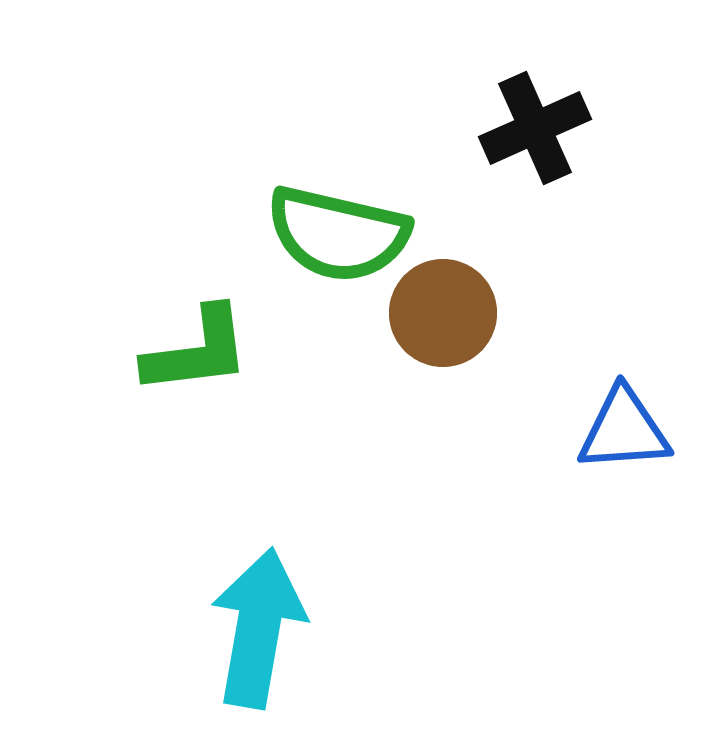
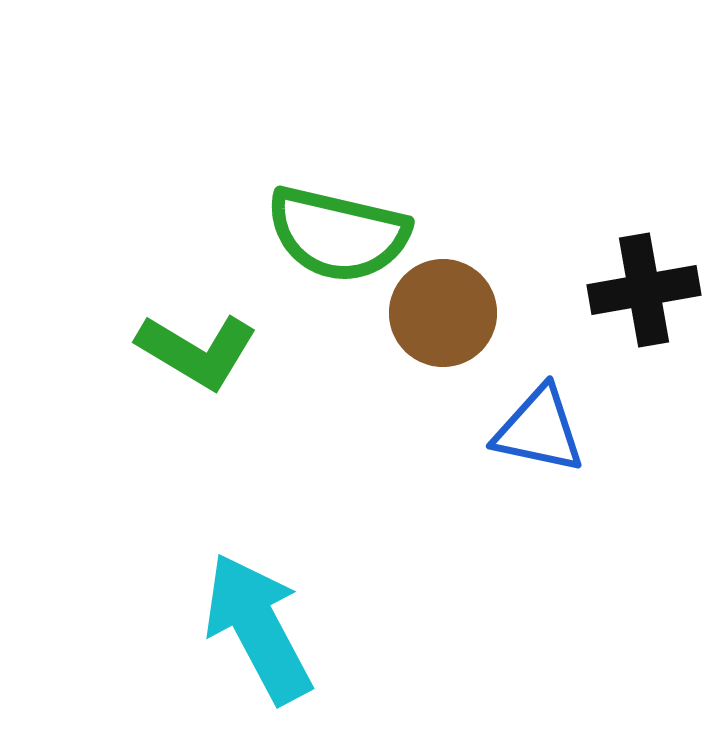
black cross: moved 109 px right, 162 px down; rotated 14 degrees clockwise
green L-shape: rotated 38 degrees clockwise
blue triangle: moved 85 px left; rotated 16 degrees clockwise
cyan arrow: rotated 38 degrees counterclockwise
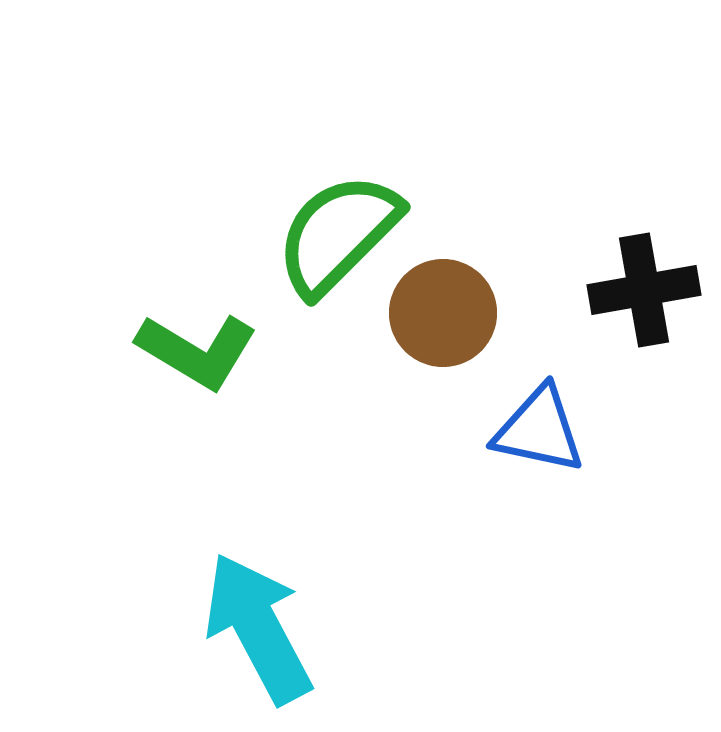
green semicircle: rotated 122 degrees clockwise
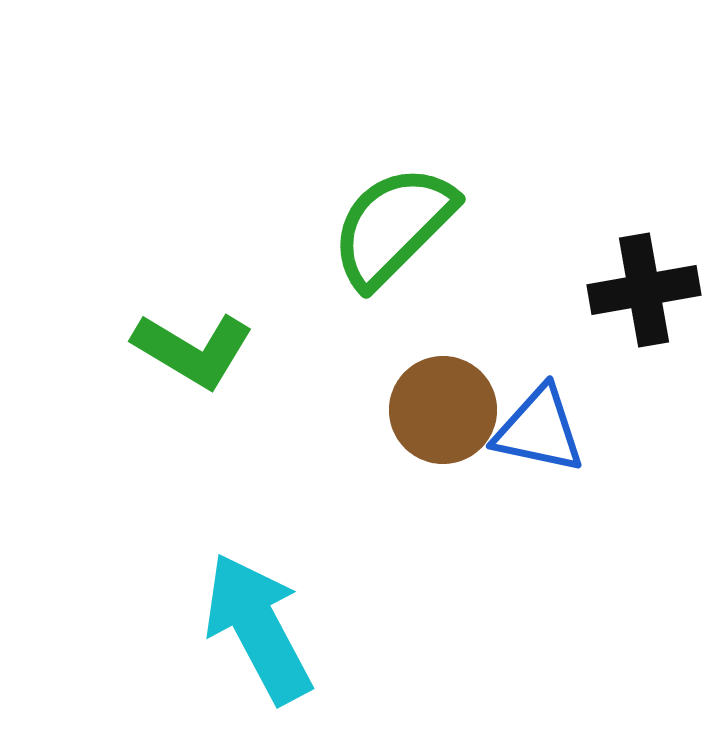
green semicircle: moved 55 px right, 8 px up
brown circle: moved 97 px down
green L-shape: moved 4 px left, 1 px up
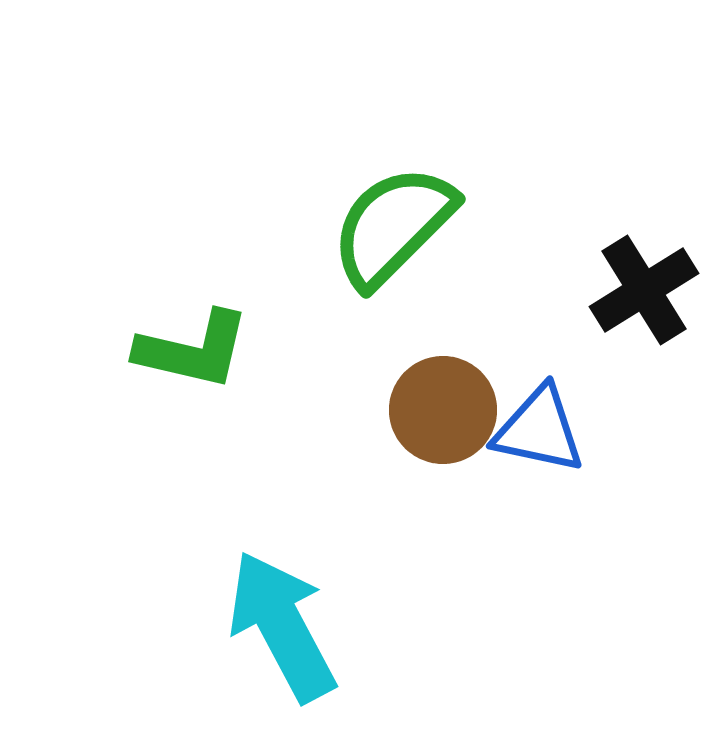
black cross: rotated 22 degrees counterclockwise
green L-shape: rotated 18 degrees counterclockwise
cyan arrow: moved 24 px right, 2 px up
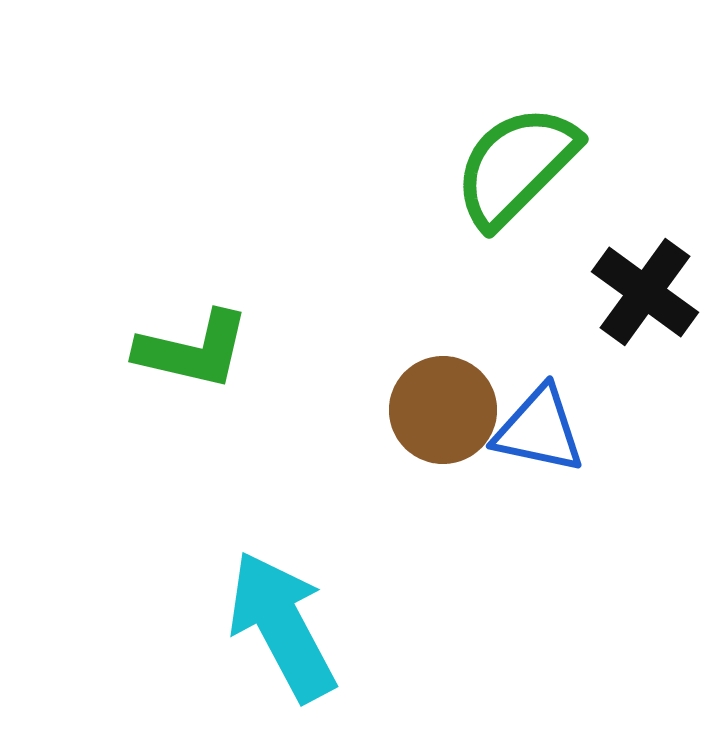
green semicircle: moved 123 px right, 60 px up
black cross: moved 1 px right, 2 px down; rotated 22 degrees counterclockwise
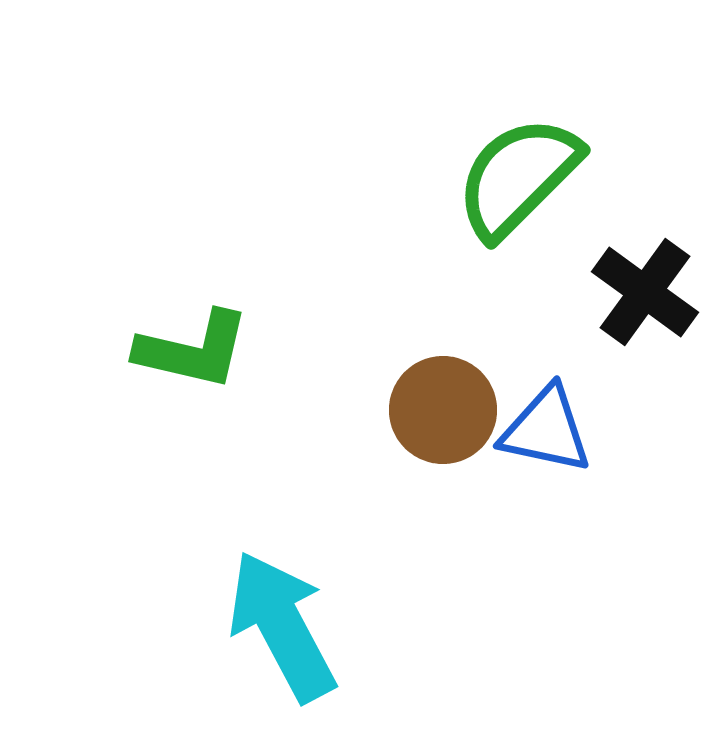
green semicircle: moved 2 px right, 11 px down
blue triangle: moved 7 px right
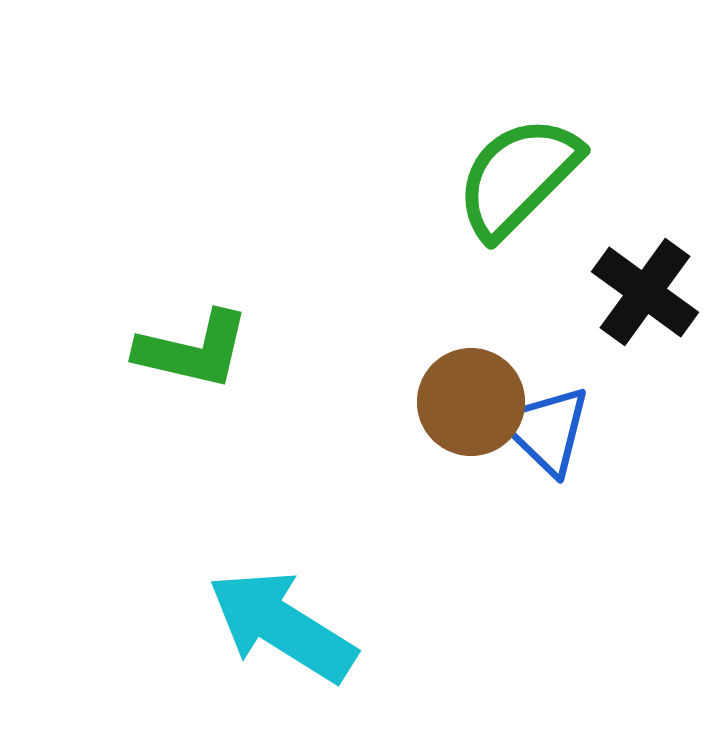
brown circle: moved 28 px right, 8 px up
blue triangle: rotated 32 degrees clockwise
cyan arrow: rotated 30 degrees counterclockwise
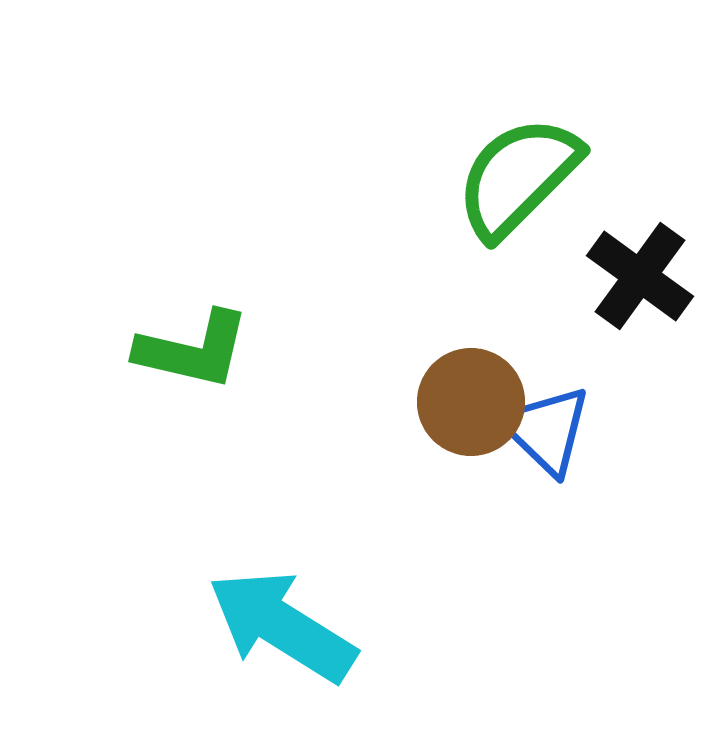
black cross: moved 5 px left, 16 px up
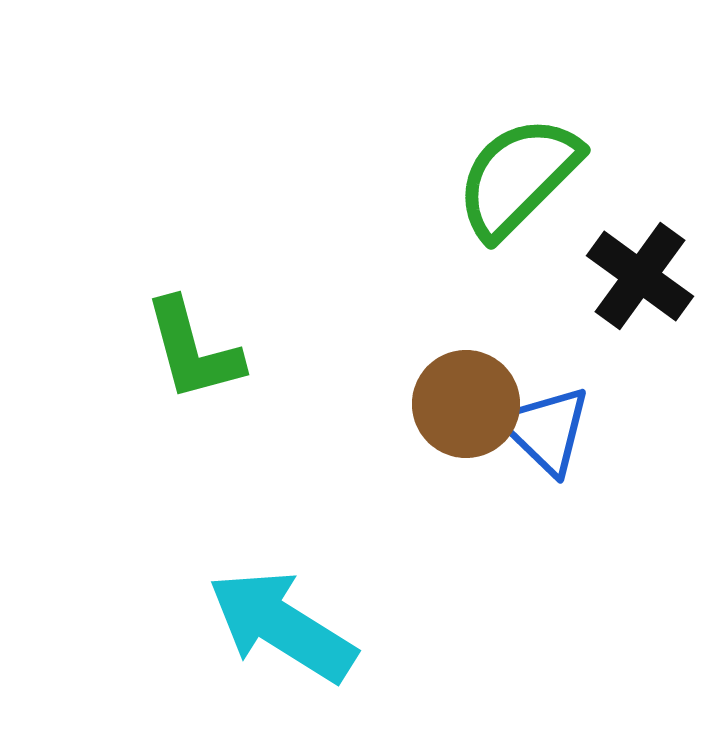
green L-shape: rotated 62 degrees clockwise
brown circle: moved 5 px left, 2 px down
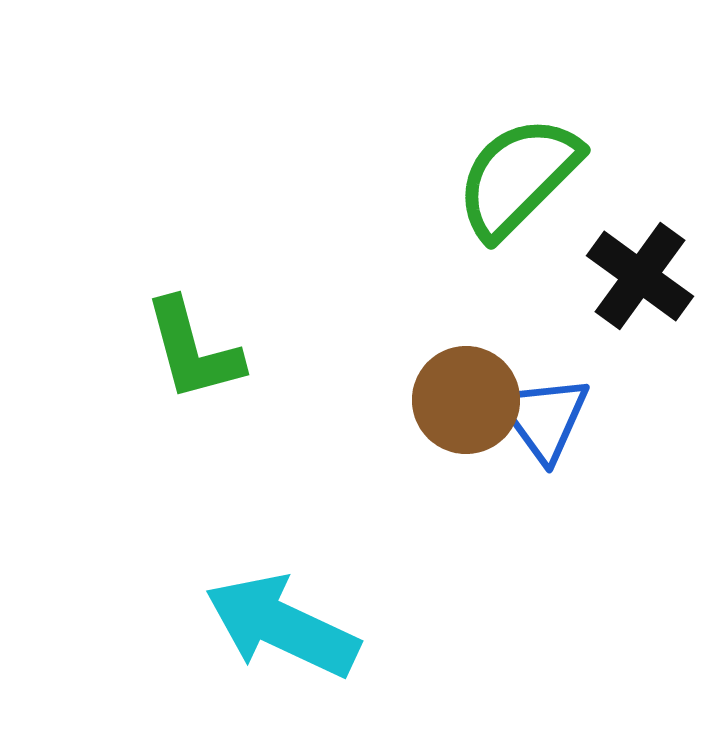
brown circle: moved 4 px up
blue triangle: moved 2 px left, 12 px up; rotated 10 degrees clockwise
cyan arrow: rotated 7 degrees counterclockwise
